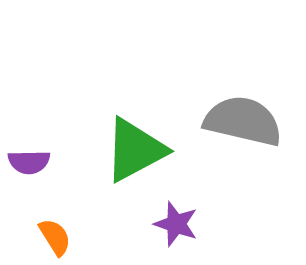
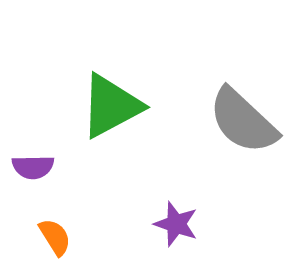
gray semicircle: rotated 150 degrees counterclockwise
green triangle: moved 24 px left, 44 px up
purple semicircle: moved 4 px right, 5 px down
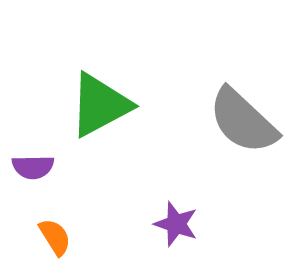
green triangle: moved 11 px left, 1 px up
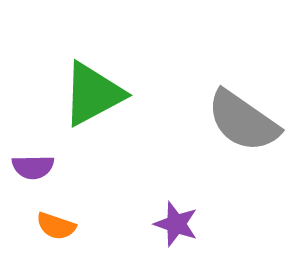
green triangle: moved 7 px left, 11 px up
gray semicircle: rotated 8 degrees counterclockwise
orange semicircle: moved 1 px right, 11 px up; rotated 141 degrees clockwise
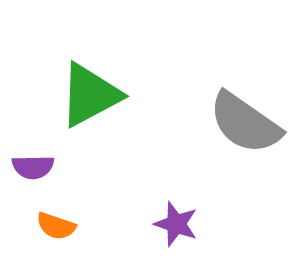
green triangle: moved 3 px left, 1 px down
gray semicircle: moved 2 px right, 2 px down
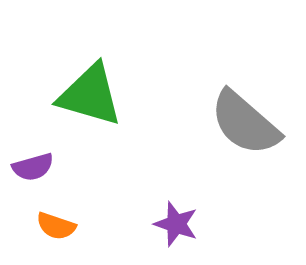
green triangle: rotated 44 degrees clockwise
gray semicircle: rotated 6 degrees clockwise
purple semicircle: rotated 15 degrees counterclockwise
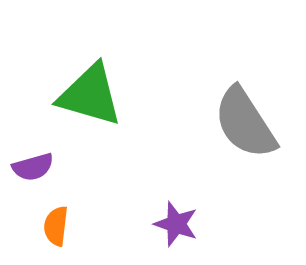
gray semicircle: rotated 16 degrees clockwise
orange semicircle: rotated 78 degrees clockwise
